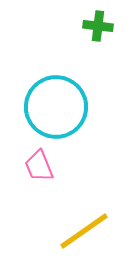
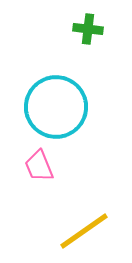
green cross: moved 10 px left, 3 px down
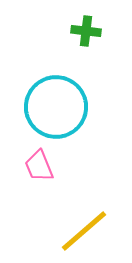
green cross: moved 2 px left, 2 px down
yellow line: rotated 6 degrees counterclockwise
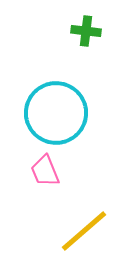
cyan circle: moved 6 px down
pink trapezoid: moved 6 px right, 5 px down
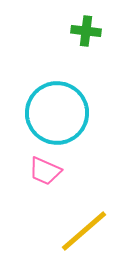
cyan circle: moved 1 px right
pink trapezoid: rotated 44 degrees counterclockwise
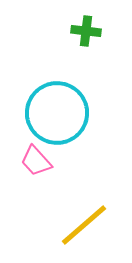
pink trapezoid: moved 9 px left, 10 px up; rotated 24 degrees clockwise
yellow line: moved 6 px up
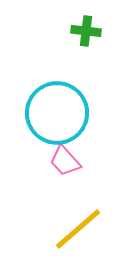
pink trapezoid: moved 29 px right
yellow line: moved 6 px left, 4 px down
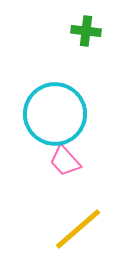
cyan circle: moved 2 px left, 1 px down
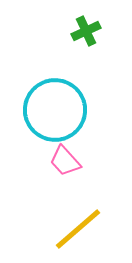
green cross: rotated 32 degrees counterclockwise
cyan circle: moved 4 px up
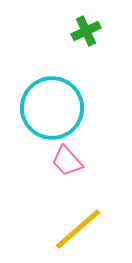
cyan circle: moved 3 px left, 2 px up
pink trapezoid: moved 2 px right
